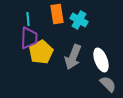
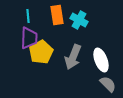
orange rectangle: moved 1 px down
cyan line: moved 3 px up
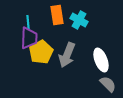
cyan line: moved 6 px down
gray arrow: moved 6 px left, 2 px up
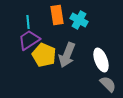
purple trapezoid: moved 2 px down; rotated 125 degrees counterclockwise
yellow pentagon: moved 3 px right, 3 px down; rotated 20 degrees counterclockwise
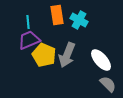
purple trapezoid: rotated 10 degrees clockwise
white ellipse: rotated 20 degrees counterclockwise
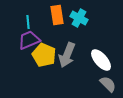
cyan cross: moved 2 px up
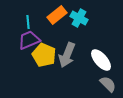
orange rectangle: rotated 60 degrees clockwise
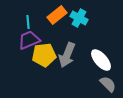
yellow pentagon: rotated 30 degrees counterclockwise
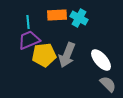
orange rectangle: rotated 36 degrees clockwise
